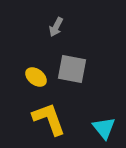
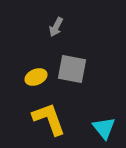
yellow ellipse: rotated 60 degrees counterclockwise
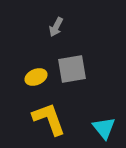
gray square: rotated 20 degrees counterclockwise
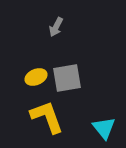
gray square: moved 5 px left, 9 px down
yellow L-shape: moved 2 px left, 2 px up
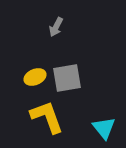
yellow ellipse: moved 1 px left
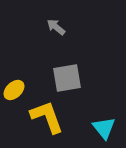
gray arrow: rotated 102 degrees clockwise
yellow ellipse: moved 21 px left, 13 px down; rotated 20 degrees counterclockwise
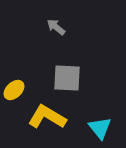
gray square: rotated 12 degrees clockwise
yellow L-shape: rotated 39 degrees counterclockwise
cyan triangle: moved 4 px left
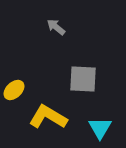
gray square: moved 16 px right, 1 px down
yellow L-shape: moved 1 px right
cyan triangle: rotated 10 degrees clockwise
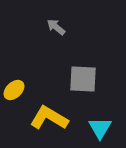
yellow L-shape: moved 1 px right, 1 px down
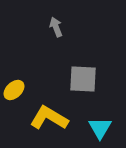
gray arrow: rotated 30 degrees clockwise
